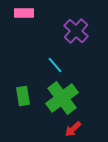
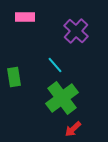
pink rectangle: moved 1 px right, 4 px down
green rectangle: moved 9 px left, 19 px up
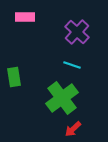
purple cross: moved 1 px right, 1 px down
cyan line: moved 17 px right; rotated 30 degrees counterclockwise
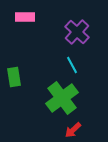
cyan line: rotated 42 degrees clockwise
red arrow: moved 1 px down
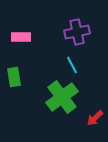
pink rectangle: moved 4 px left, 20 px down
purple cross: rotated 35 degrees clockwise
green cross: moved 1 px up
red arrow: moved 22 px right, 12 px up
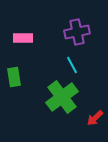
pink rectangle: moved 2 px right, 1 px down
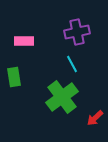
pink rectangle: moved 1 px right, 3 px down
cyan line: moved 1 px up
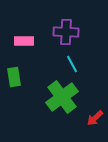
purple cross: moved 11 px left; rotated 15 degrees clockwise
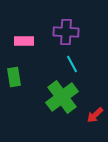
red arrow: moved 3 px up
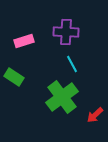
pink rectangle: rotated 18 degrees counterclockwise
green rectangle: rotated 48 degrees counterclockwise
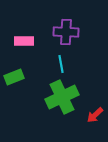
pink rectangle: rotated 18 degrees clockwise
cyan line: moved 11 px left; rotated 18 degrees clockwise
green rectangle: rotated 54 degrees counterclockwise
green cross: rotated 12 degrees clockwise
